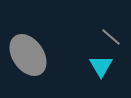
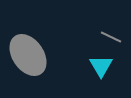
gray line: rotated 15 degrees counterclockwise
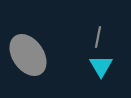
gray line: moved 13 px left; rotated 75 degrees clockwise
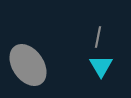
gray ellipse: moved 10 px down
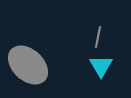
gray ellipse: rotated 12 degrees counterclockwise
